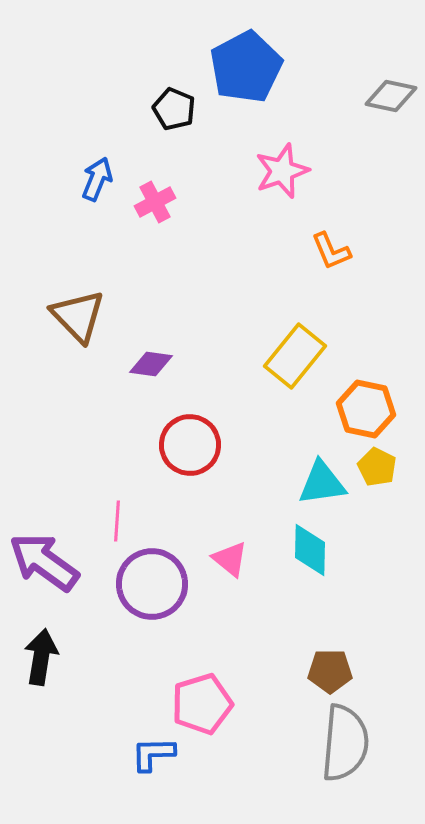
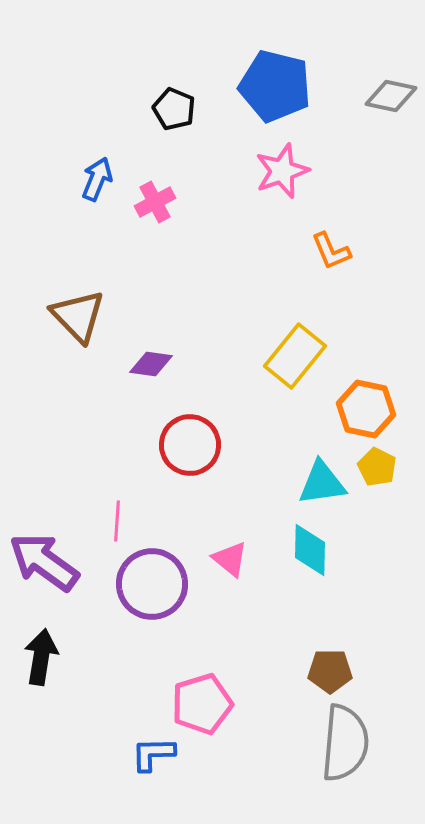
blue pentagon: moved 29 px right, 19 px down; rotated 30 degrees counterclockwise
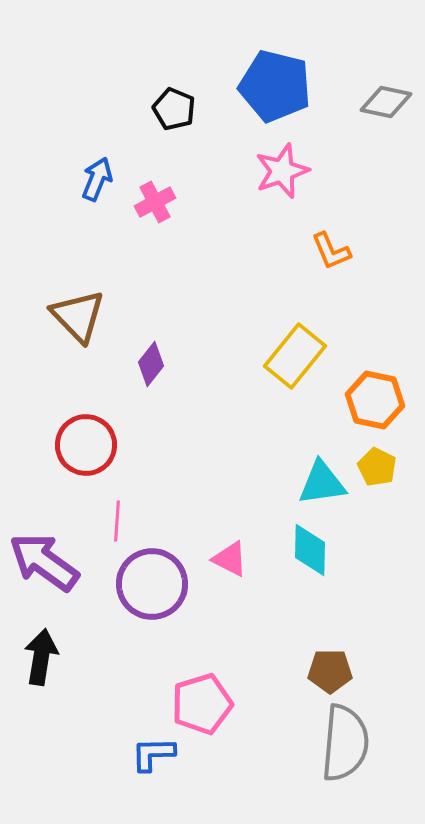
gray diamond: moved 5 px left, 6 px down
purple diamond: rotated 60 degrees counterclockwise
orange hexagon: moved 9 px right, 9 px up
red circle: moved 104 px left
pink triangle: rotated 12 degrees counterclockwise
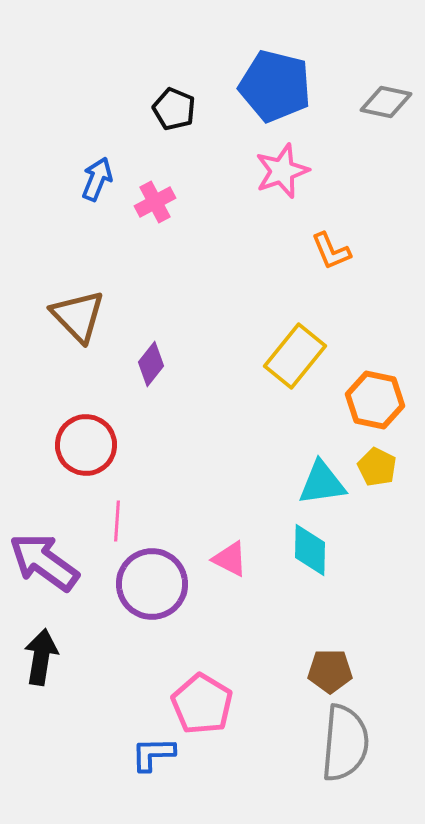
pink pentagon: rotated 24 degrees counterclockwise
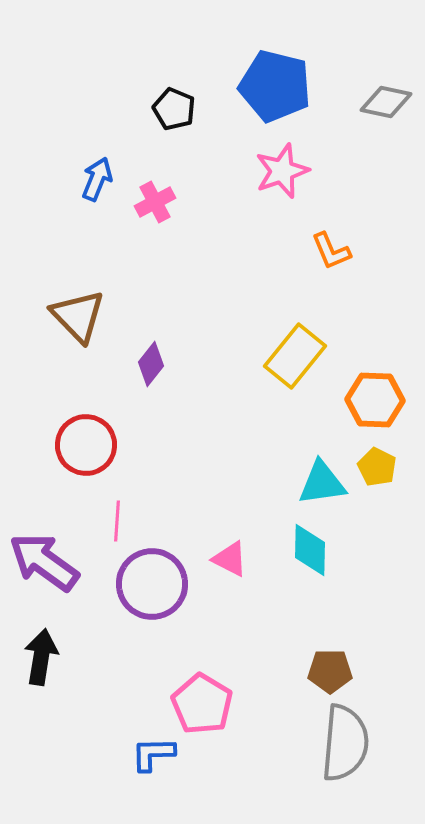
orange hexagon: rotated 10 degrees counterclockwise
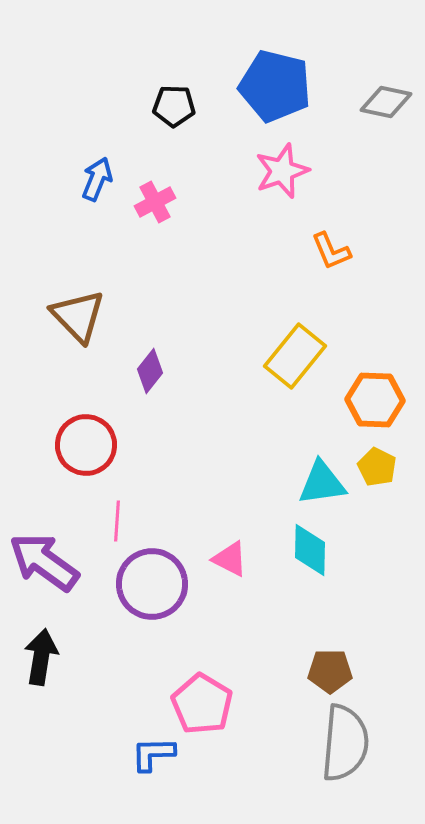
black pentagon: moved 3 px up; rotated 21 degrees counterclockwise
purple diamond: moved 1 px left, 7 px down
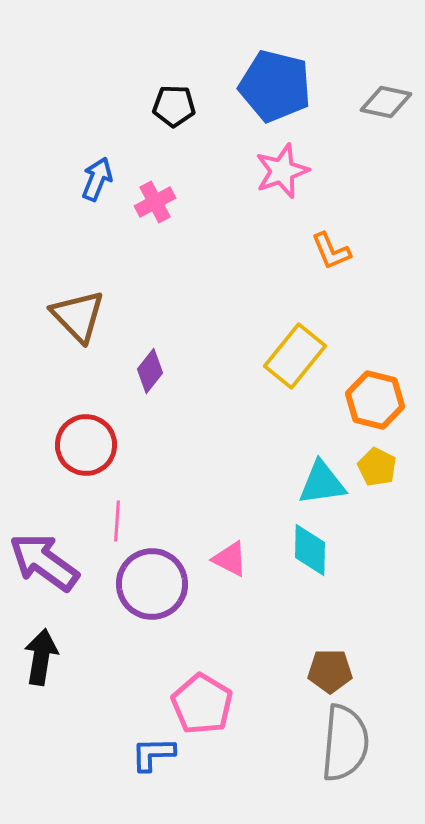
orange hexagon: rotated 12 degrees clockwise
